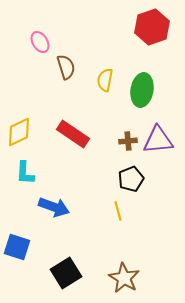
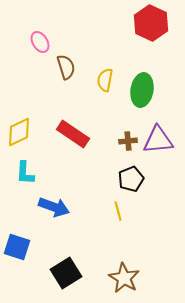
red hexagon: moved 1 px left, 4 px up; rotated 16 degrees counterclockwise
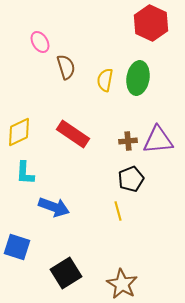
green ellipse: moved 4 px left, 12 px up
brown star: moved 2 px left, 6 px down
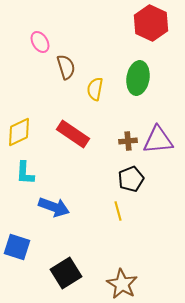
yellow semicircle: moved 10 px left, 9 px down
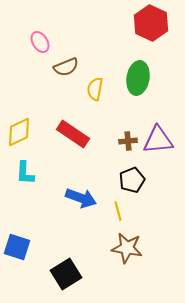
brown semicircle: rotated 85 degrees clockwise
black pentagon: moved 1 px right, 1 px down
blue arrow: moved 27 px right, 9 px up
black square: moved 1 px down
brown star: moved 5 px right, 36 px up; rotated 20 degrees counterclockwise
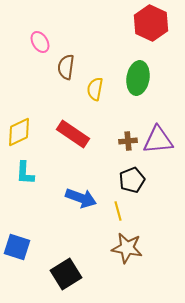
brown semicircle: rotated 120 degrees clockwise
